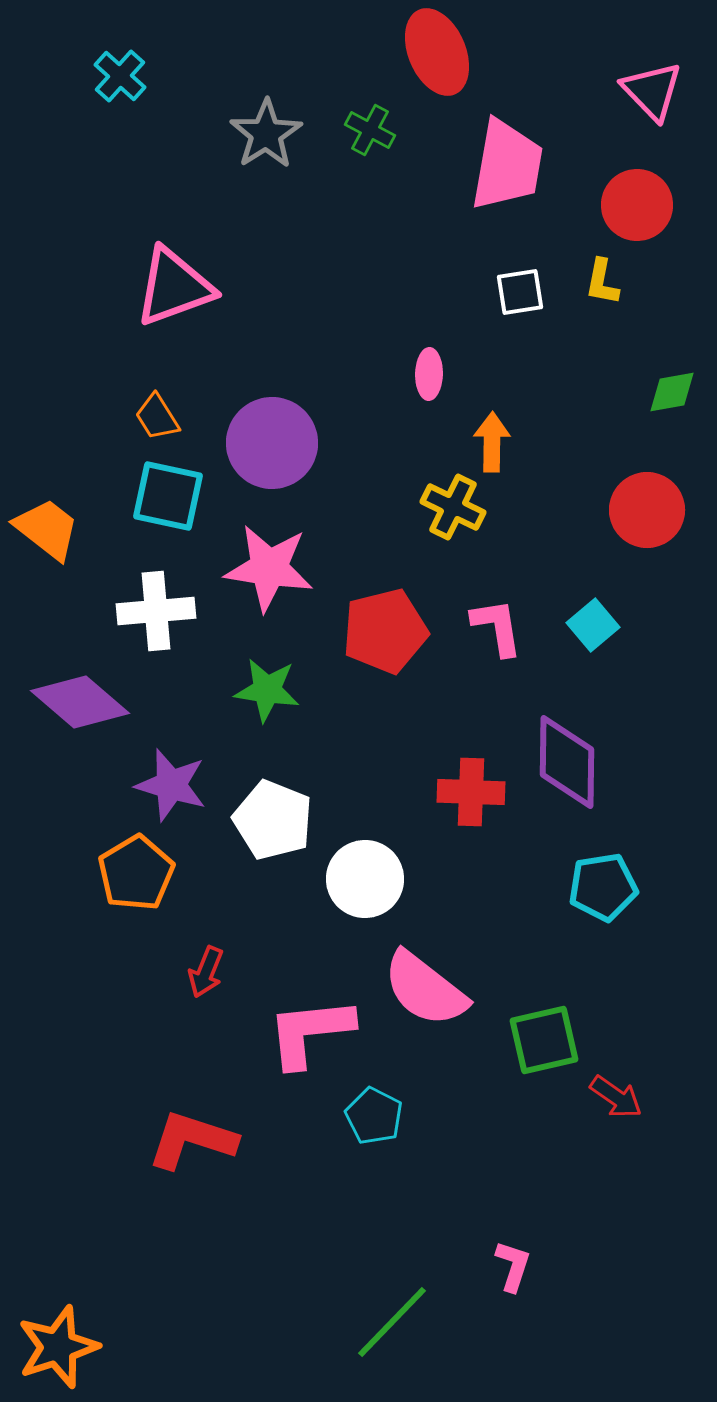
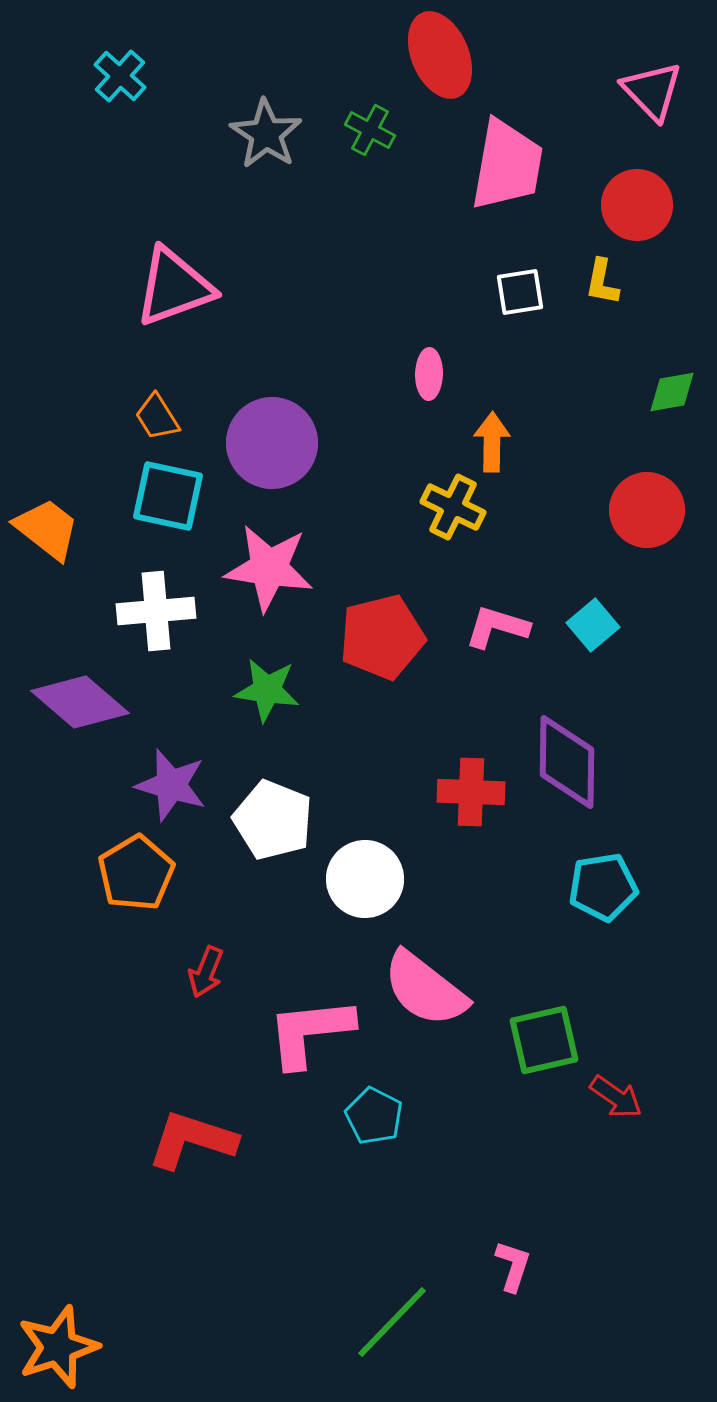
red ellipse at (437, 52): moved 3 px right, 3 px down
gray star at (266, 134): rotated 6 degrees counterclockwise
pink L-shape at (497, 627): rotated 64 degrees counterclockwise
red pentagon at (385, 631): moved 3 px left, 6 px down
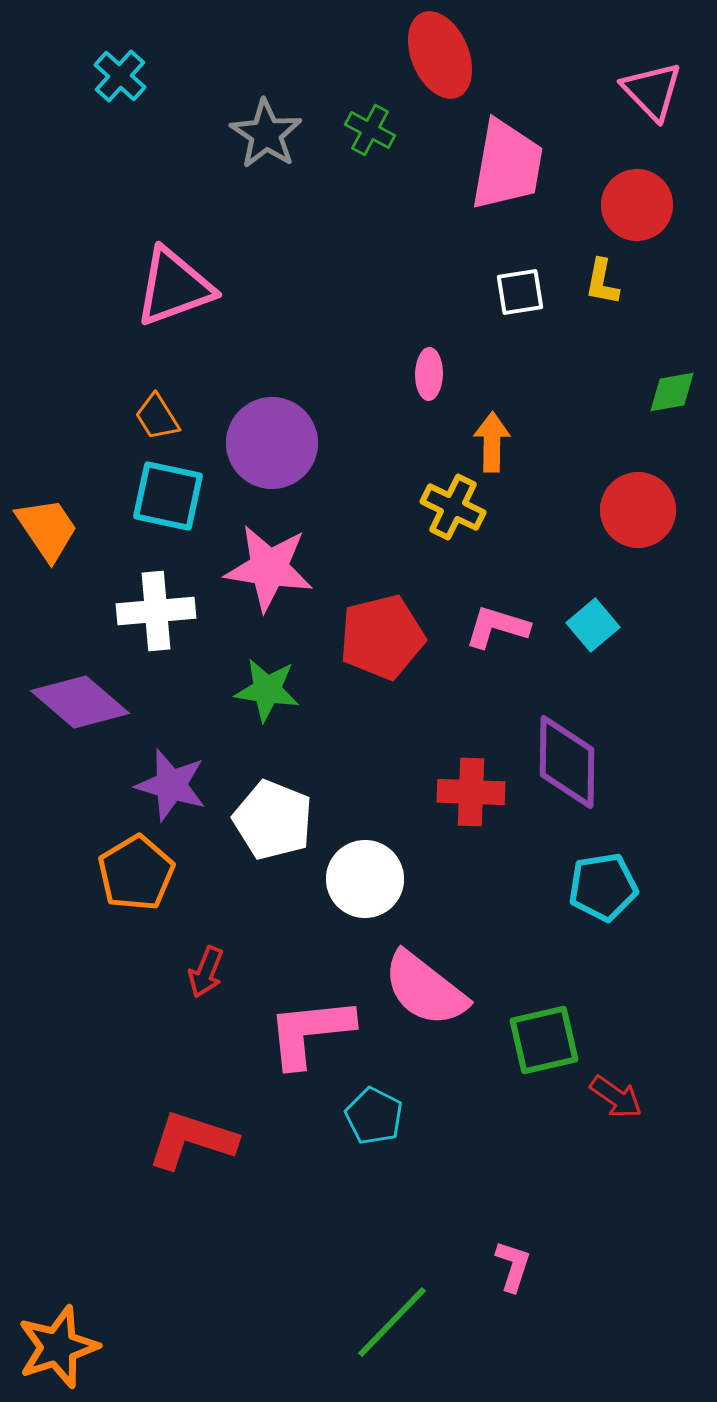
red circle at (647, 510): moved 9 px left
orange trapezoid at (47, 529): rotated 18 degrees clockwise
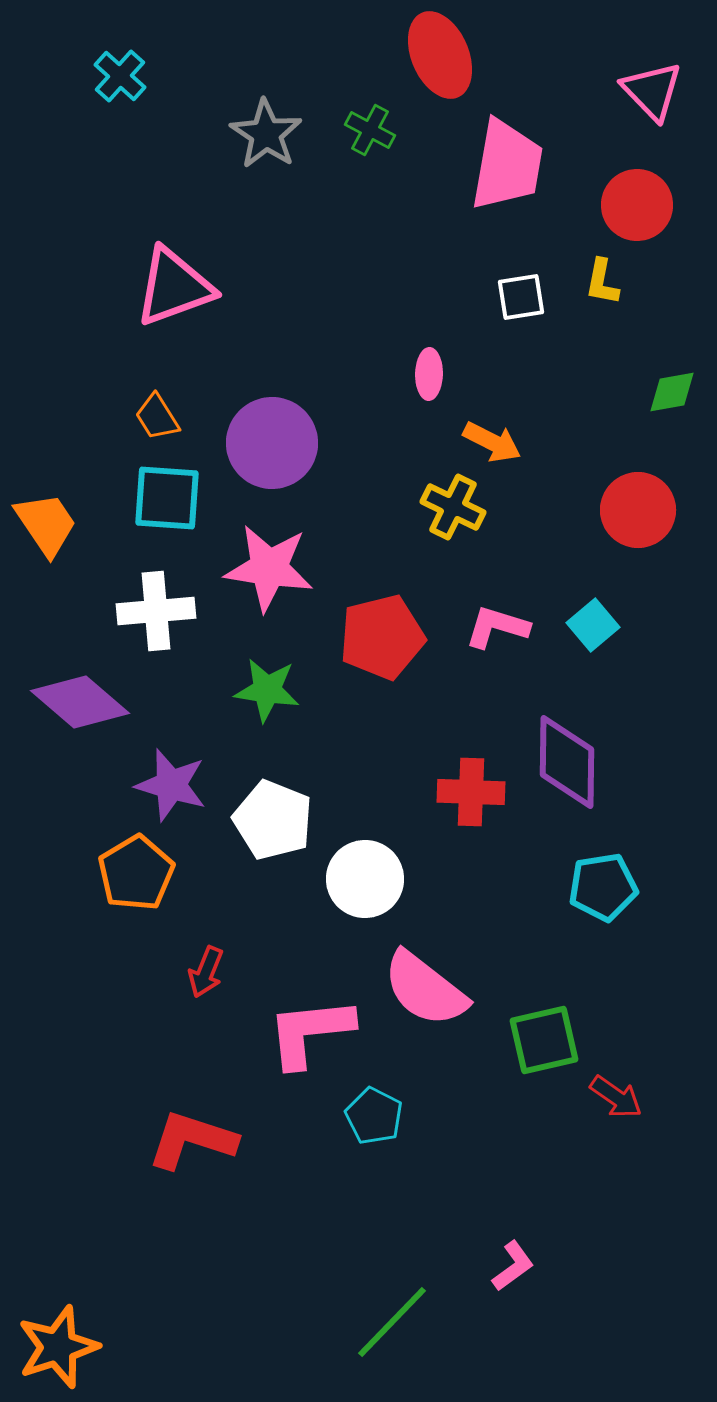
white square at (520, 292): moved 1 px right, 5 px down
orange arrow at (492, 442): rotated 116 degrees clockwise
cyan square at (168, 496): moved 1 px left, 2 px down; rotated 8 degrees counterclockwise
orange trapezoid at (47, 529): moved 1 px left, 5 px up
pink L-shape at (513, 1266): rotated 36 degrees clockwise
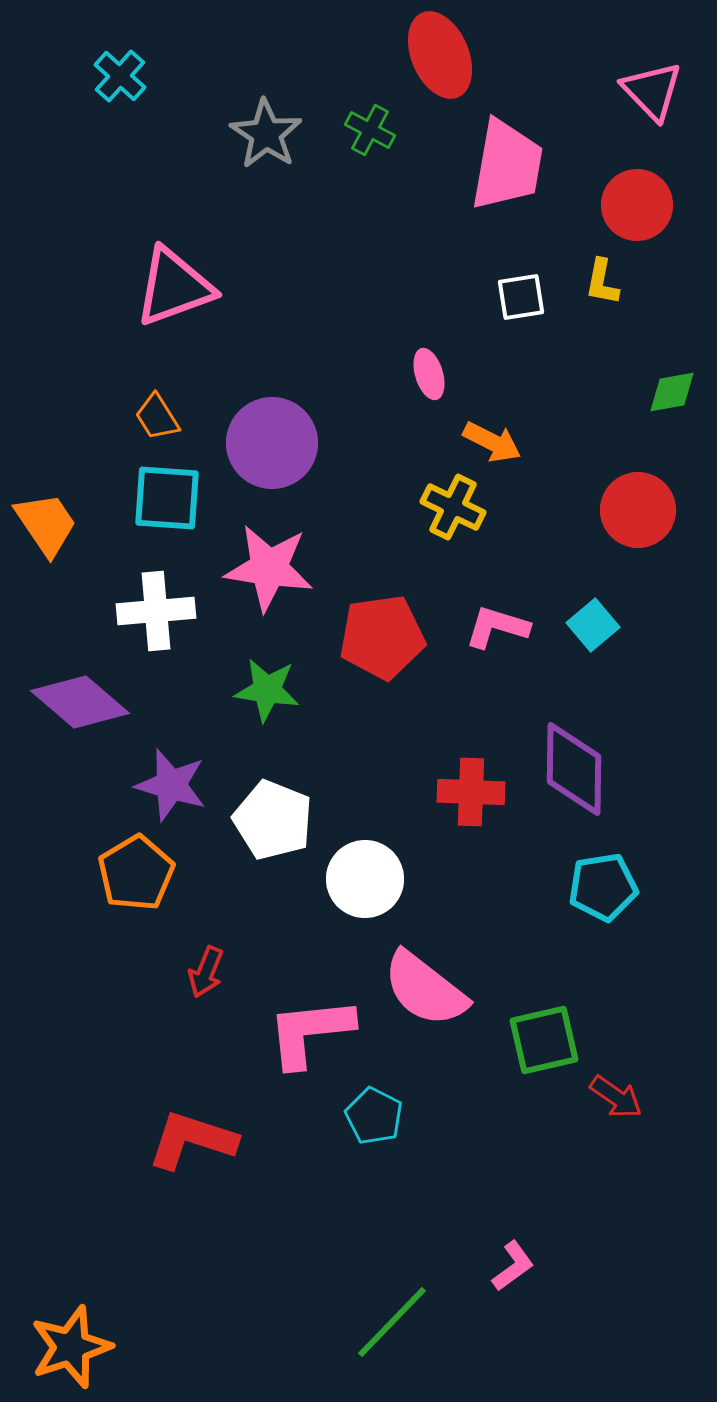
pink ellipse at (429, 374): rotated 18 degrees counterclockwise
red pentagon at (382, 637): rotated 6 degrees clockwise
purple diamond at (567, 762): moved 7 px right, 7 px down
orange star at (58, 1347): moved 13 px right
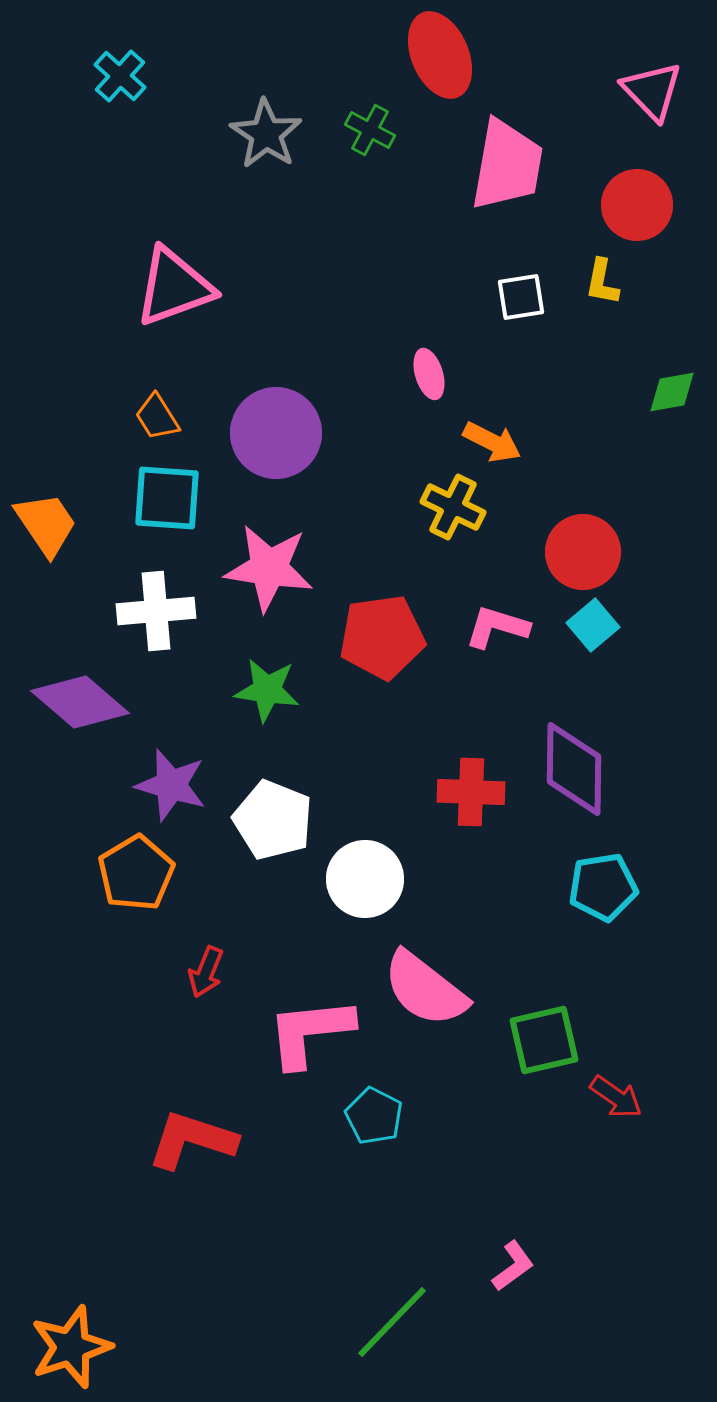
purple circle at (272, 443): moved 4 px right, 10 px up
red circle at (638, 510): moved 55 px left, 42 px down
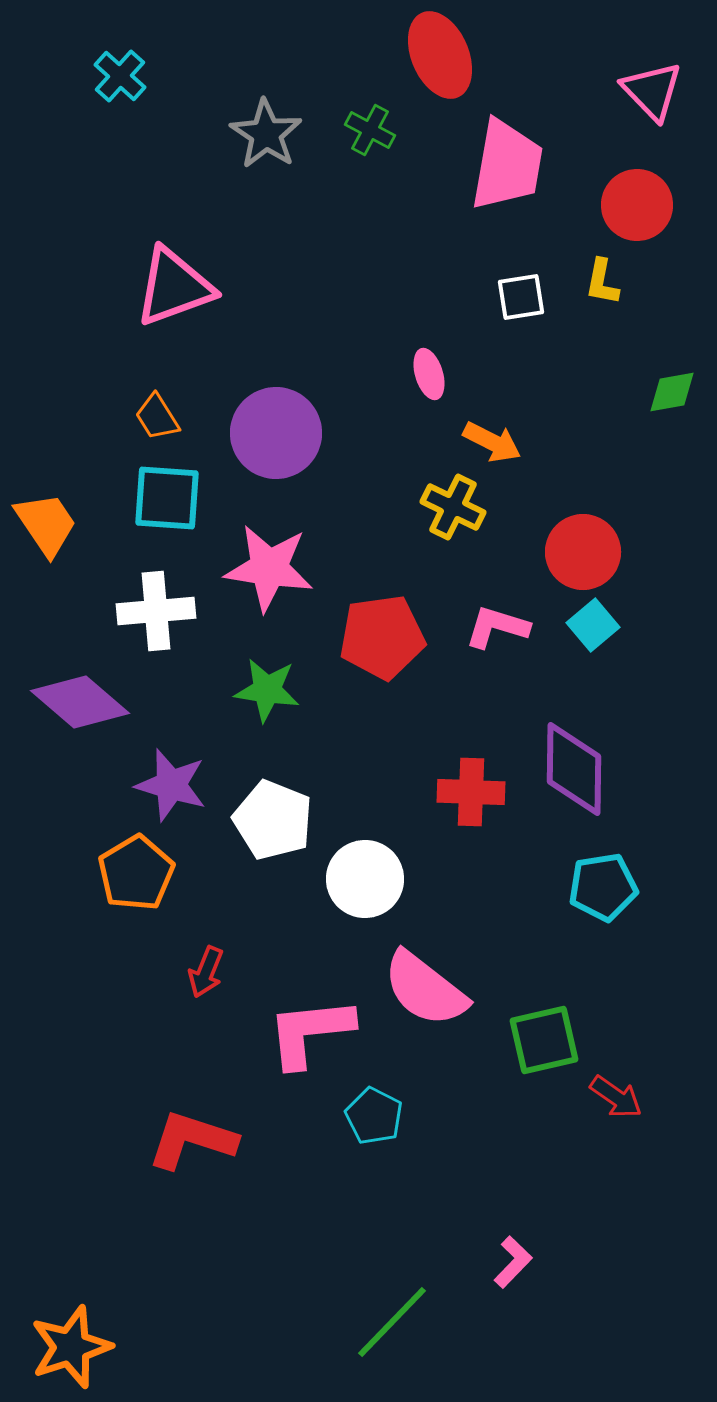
pink L-shape at (513, 1266): moved 4 px up; rotated 10 degrees counterclockwise
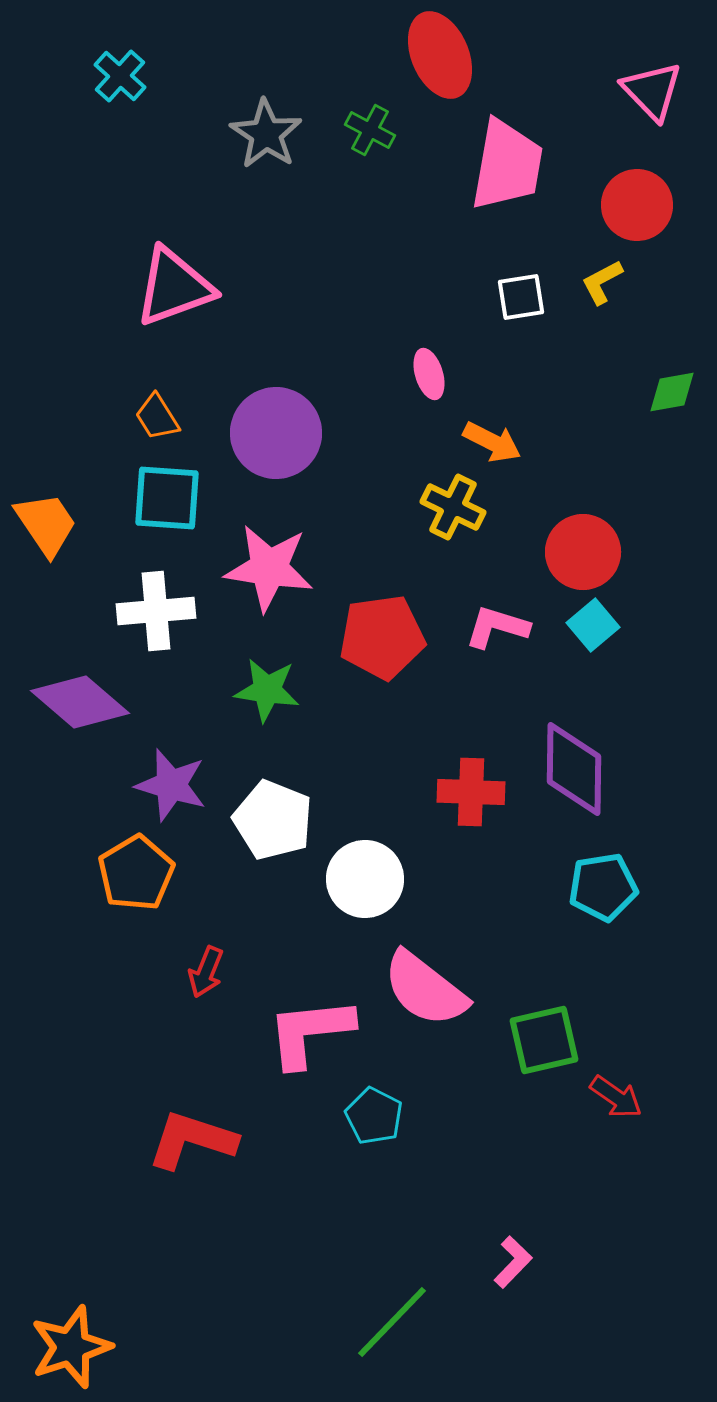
yellow L-shape at (602, 282): rotated 51 degrees clockwise
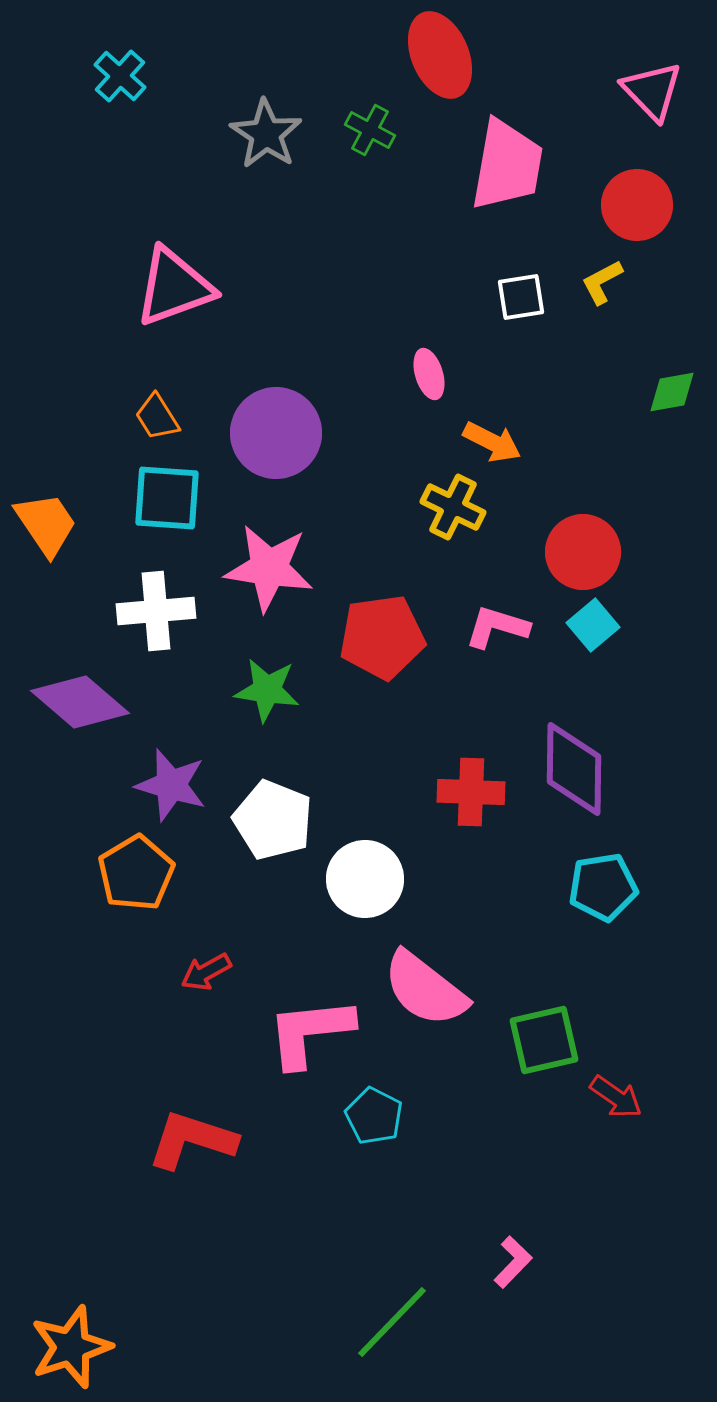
red arrow at (206, 972): rotated 39 degrees clockwise
